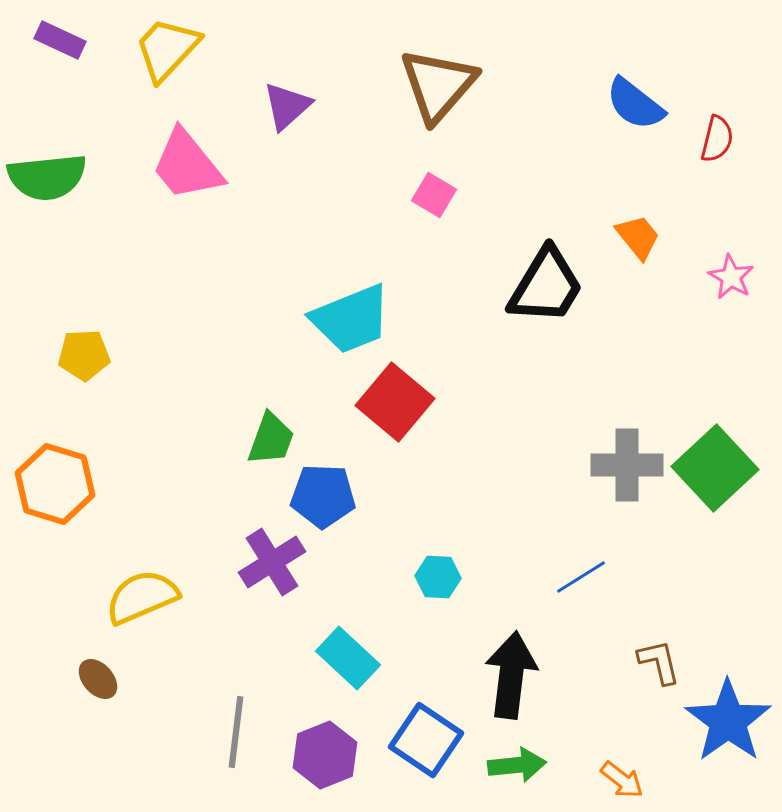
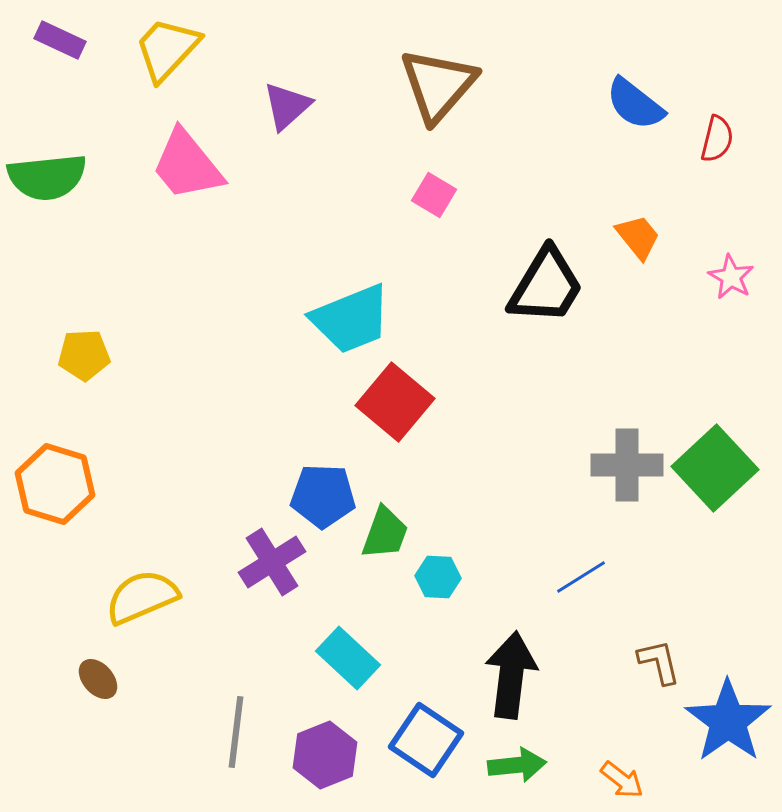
green trapezoid: moved 114 px right, 94 px down
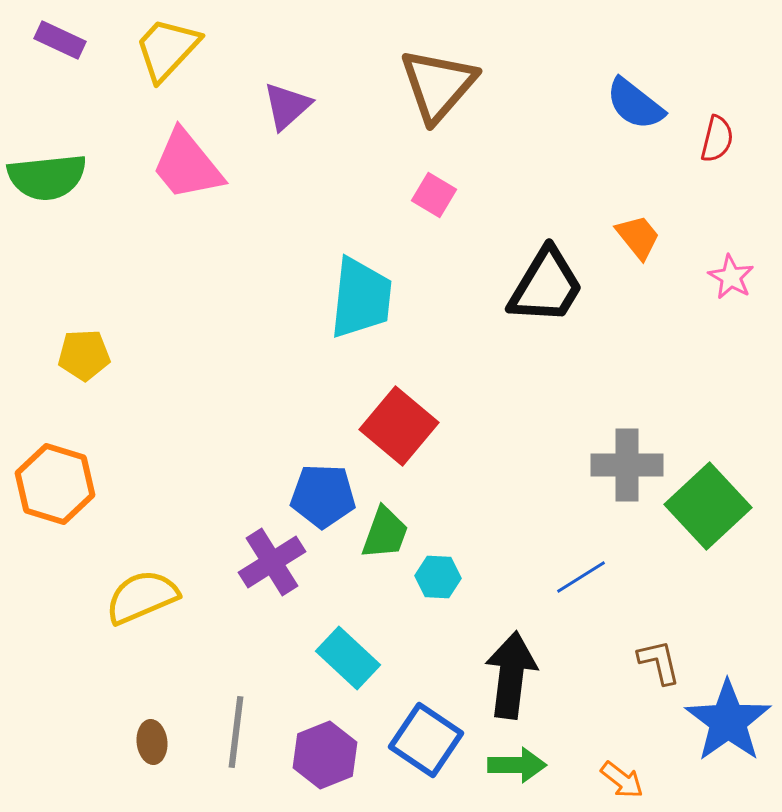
cyan trapezoid: moved 10 px right, 21 px up; rotated 62 degrees counterclockwise
red square: moved 4 px right, 24 px down
green square: moved 7 px left, 38 px down
brown ellipse: moved 54 px right, 63 px down; rotated 36 degrees clockwise
green arrow: rotated 6 degrees clockwise
